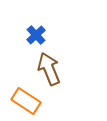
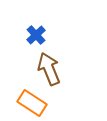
orange rectangle: moved 6 px right, 2 px down
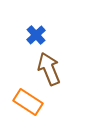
orange rectangle: moved 4 px left, 1 px up
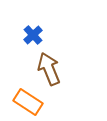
blue cross: moved 3 px left
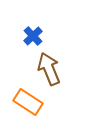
blue cross: moved 1 px down
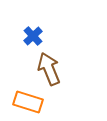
orange rectangle: rotated 16 degrees counterclockwise
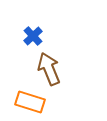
orange rectangle: moved 2 px right
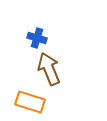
blue cross: moved 4 px right, 2 px down; rotated 30 degrees counterclockwise
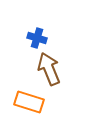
orange rectangle: moved 1 px left
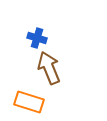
brown arrow: moved 1 px up
